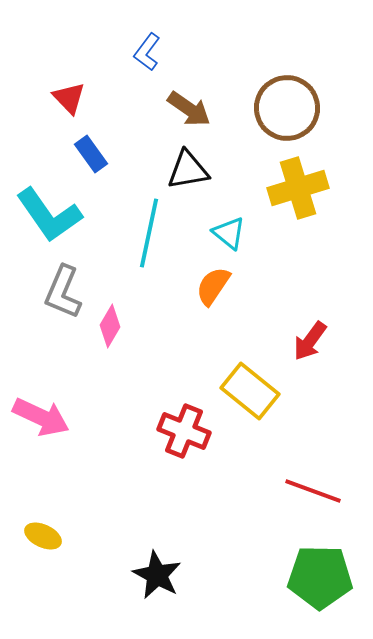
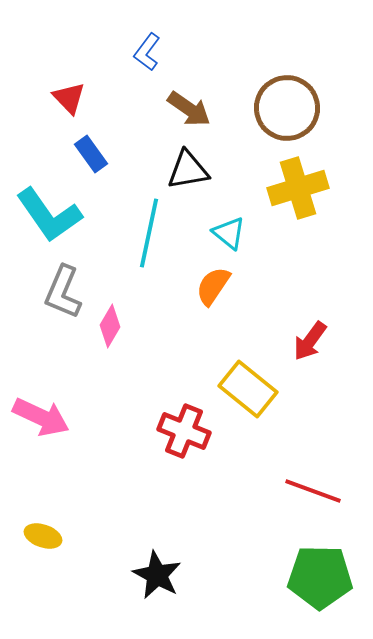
yellow rectangle: moved 2 px left, 2 px up
yellow ellipse: rotated 6 degrees counterclockwise
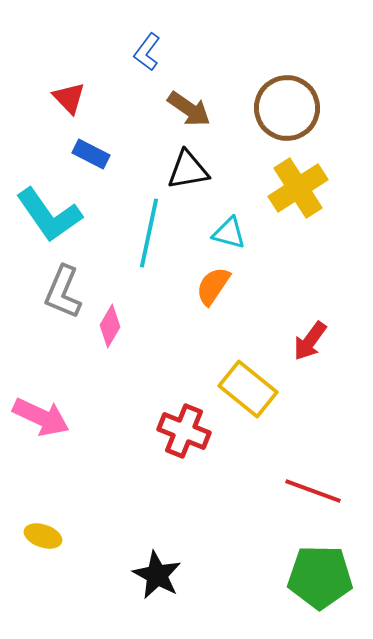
blue rectangle: rotated 27 degrees counterclockwise
yellow cross: rotated 16 degrees counterclockwise
cyan triangle: rotated 24 degrees counterclockwise
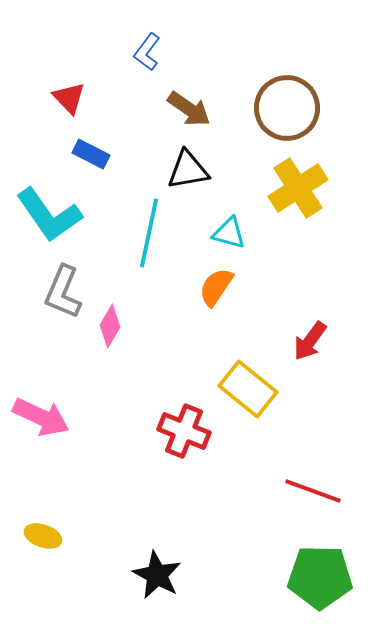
orange semicircle: moved 3 px right, 1 px down
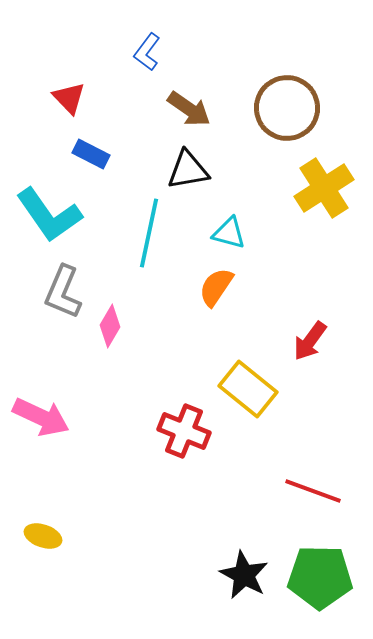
yellow cross: moved 26 px right
black star: moved 87 px right
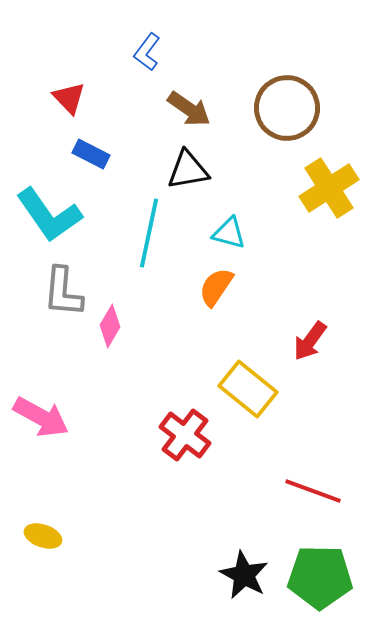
yellow cross: moved 5 px right
gray L-shape: rotated 18 degrees counterclockwise
pink arrow: rotated 4 degrees clockwise
red cross: moved 1 px right, 4 px down; rotated 15 degrees clockwise
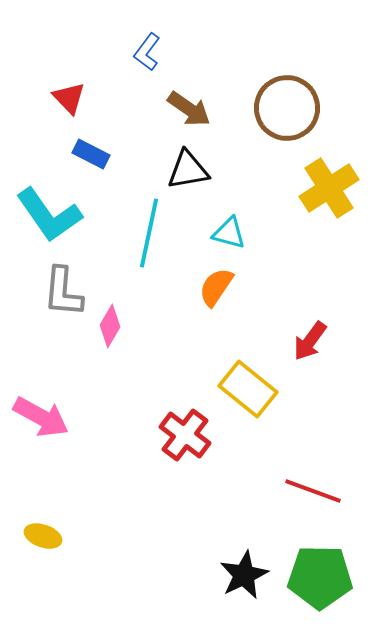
black star: rotated 18 degrees clockwise
